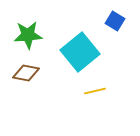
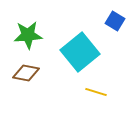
yellow line: moved 1 px right, 1 px down; rotated 30 degrees clockwise
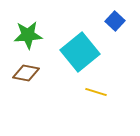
blue square: rotated 12 degrees clockwise
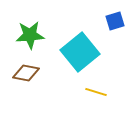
blue square: rotated 30 degrees clockwise
green star: moved 2 px right
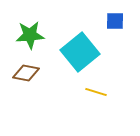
blue square: rotated 18 degrees clockwise
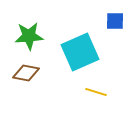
green star: moved 1 px left, 1 px down
cyan square: rotated 15 degrees clockwise
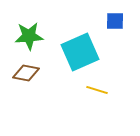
yellow line: moved 1 px right, 2 px up
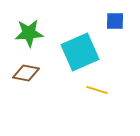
green star: moved 3 px up
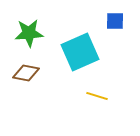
yellow line: moved 6 px down
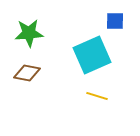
cyan square: moved 12 px right, 3 px down
brown diamond: moved 1 px right
